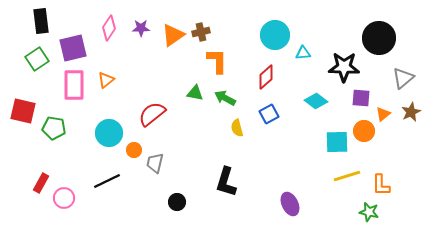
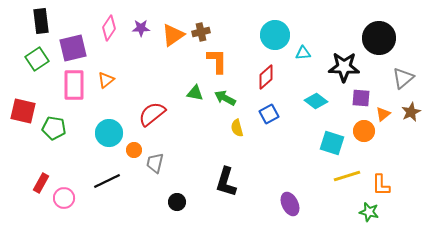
cyan square at (337, 142): moved 5 px left, 1 px down; rotated 20 degrees clockwise
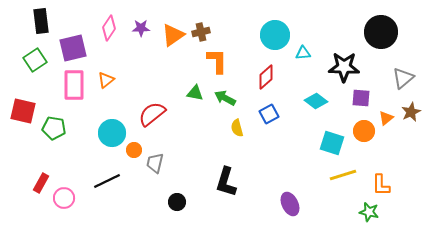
black circle at (379, 38): moved 2 px right, 6 px up
green square at (37, 59): moved 2 px left, 1 px down
orange triangle at (383, 114): moved 3 px right, 4 px down
cyan circle at (109, 133): moved 3 px right
yellow line at (347, 176): moved 4 px left, 1 px up
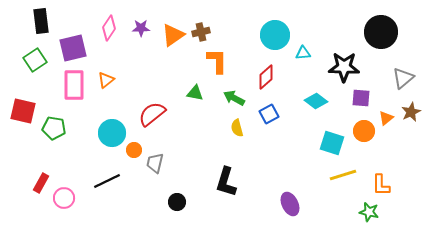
green arrow at (225, 98): moved 9 px right
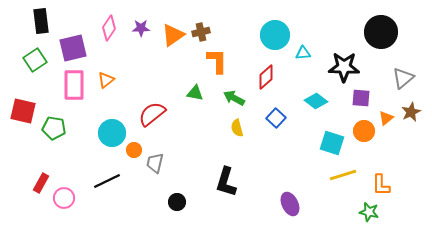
blue square at (269, 114): moved 7 px right, 4 px down; rotated 18 degrees counterclockwise
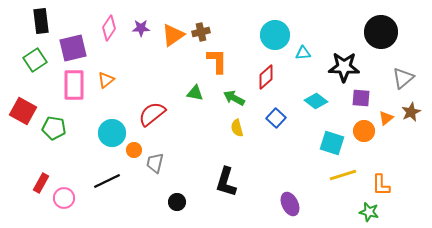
red square at (23, 111): rotated 16 degrees clockwise
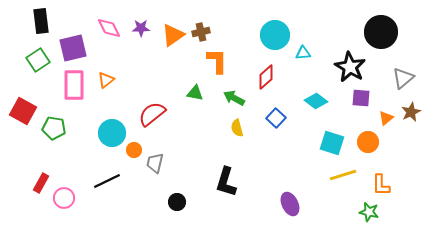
pink diamond at (109, 28): rotated 60 degrees counterclockwise
green square at (35, 60): moved 3 px right
black star at (344, 67): moved 6 px right; rotated 28 degrees clockwise
orange circle at (364, 131): moved 4 px right, 11 px down
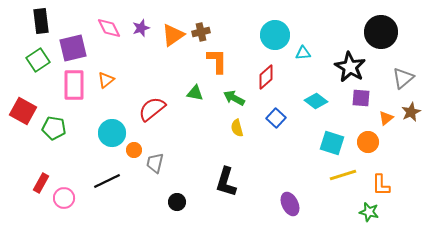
purple star at (141, 28): rotated 18 degrees counterclockwise
red semicircle at (152, 114): moved 5 px up
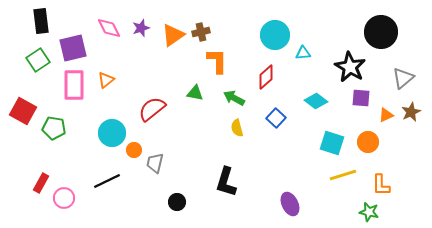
orange triangle at (386, 118): moved 3 px up; rotated 14 degrees clockwise
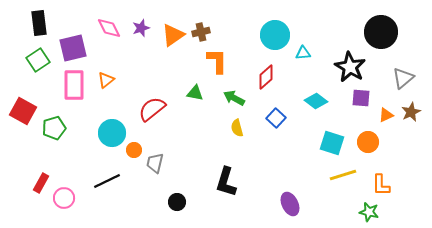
black rectangle at (41, 21): moved 2 px left, 2 px down
green pentagon at (54, 128): rotated 25 degrees counterclockwise
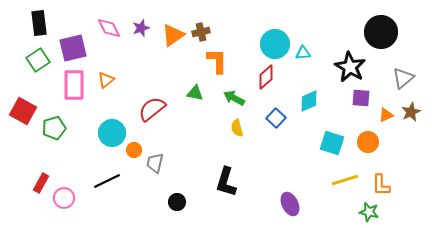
cyan circle at (275, 35): moved 9 px down
cyan diamond at (316, 101): moved 7 px left; rotated 60 degrees counterclockwise
yellow line at (343, 175): moved 2 px right, 5 px down
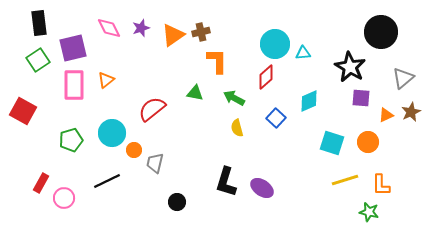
green pentagon at (54, 128): moved 17 px right, 12 px down
purple ellipse at (290, 204): moved 28 px left, 16 px up; rotated 30 degrees counterclockwise
